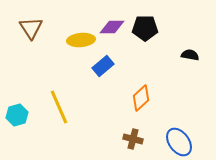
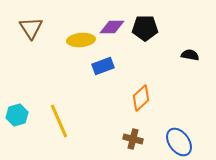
blue rectangle: rotated 20 degrees clockwise
yellow line: moved 14 px down
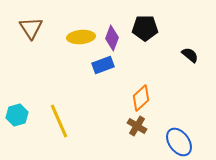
purple diamond: moved 11 px down; rotated 70 degrees counterclockwise
yellow ellipse: moved 3 px up
black semicircle: rotated 30 degrees clockwise
blue rectangle: moved 1 px up
brown cross: moved 4 px right, 13 px up; rotated 18 degrees clockwise
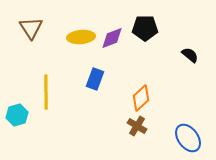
purple diamond: rotated 50 degrees clockwise
blue rectangle: moved 8 px left, 14 px down; rotated 50 degrees counterclockwise
yellow line: moved 13 px left, 29 px up; rotated 24 degrees clockwise
blue ellipse: moved 9 px right, 4 px up
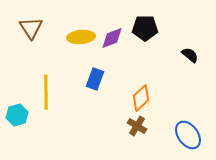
blue ellipse: moved 3 px up
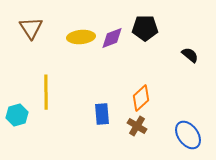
blue rectangle: moved 7 px right, 35 px down; rotated 25 degrees counterclockwise
